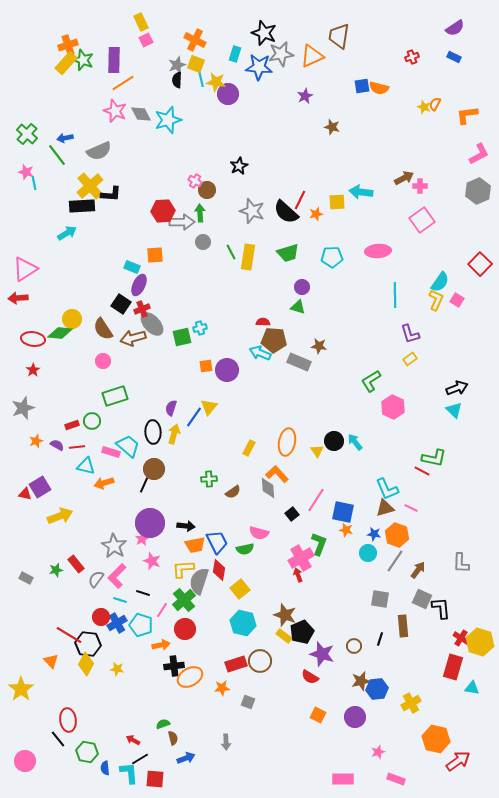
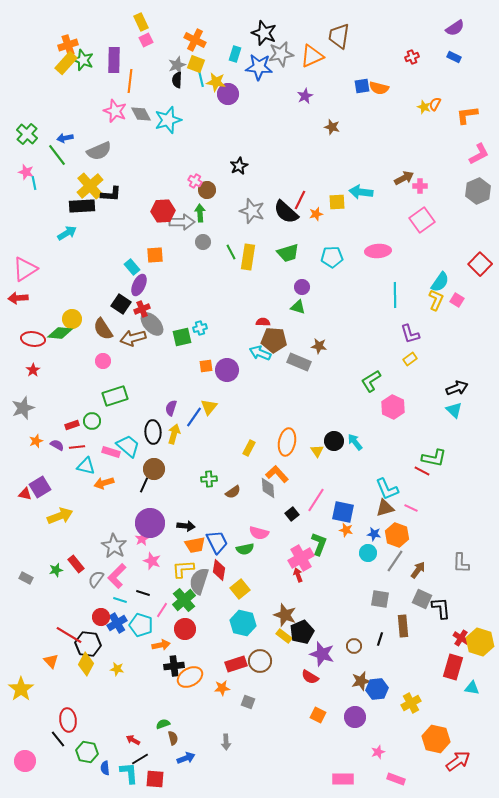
orange line at (123, 83): moved 7 px right, 2 px up; rotated 50 degrees counterclockwise
cyan rectangle at (132, 267): rotated 28 degrees clockwise
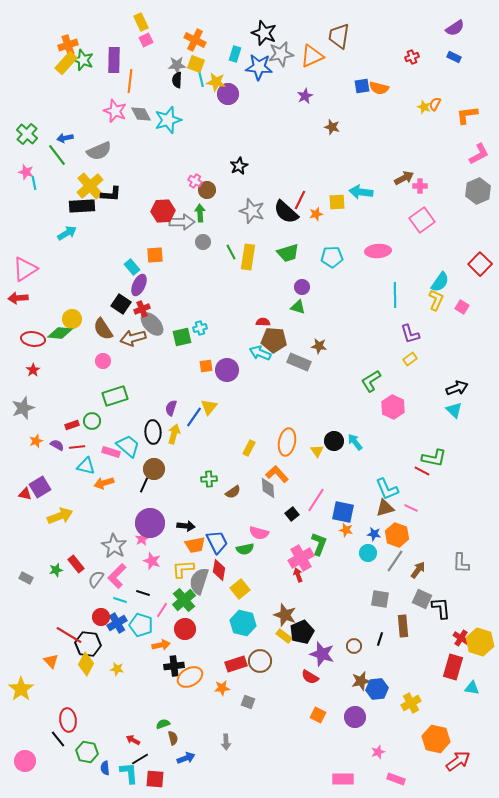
gray star at (177, 65): rotated 18 degrees clockwise
pink square at (457, 300): moved 5 px right, 7 px down
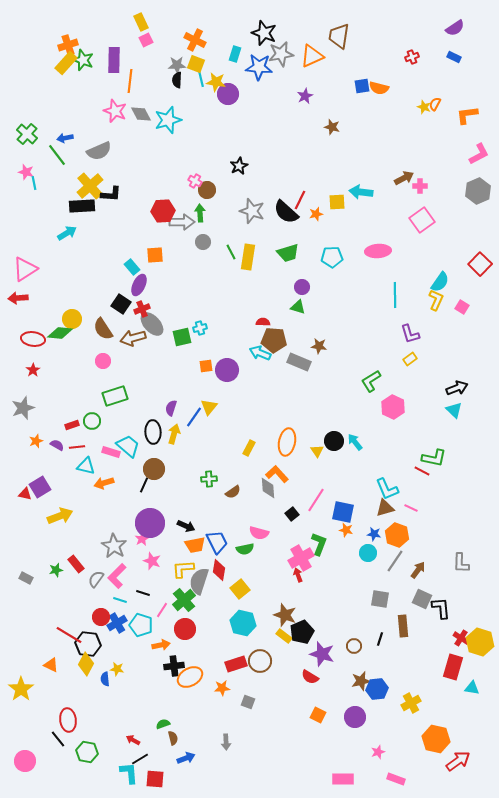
black arrow at (186, 526): rotated 18 degrees clockwise
orange triangle at (51, 661): moved 4 px down; rotated 21 degrees counterclockwise
blue semicircle at (105, 768): moved 89 px up
